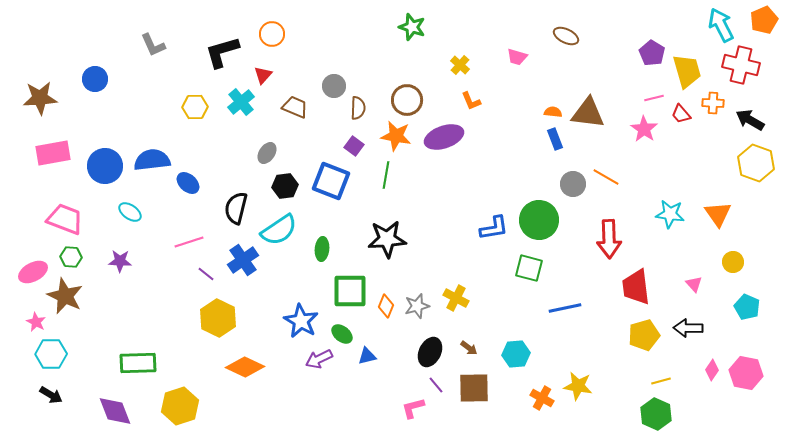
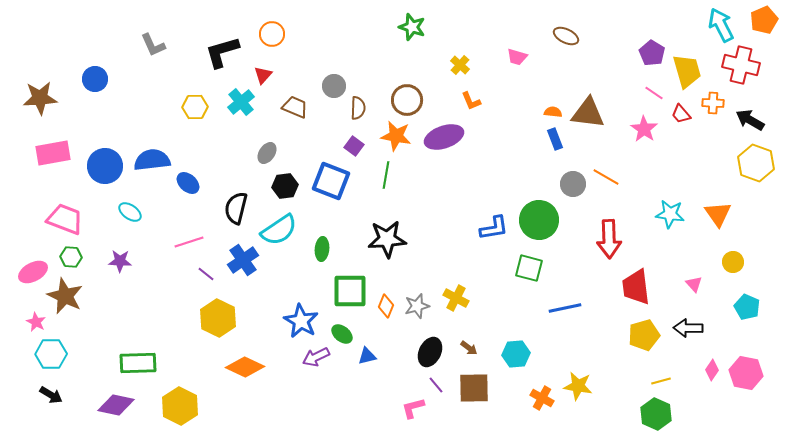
pink line at (654, 98): moved 5 px up; rotated 48 degrees clockwise
purple arrow at (319, 359): moved 3 px left, 2 px up
yellow hexagon at (180, 406): rotated 15 degrees counterclockwise
purple diamond at (115, 411): moved 1 px right, 6 px up; rotated 57 degrees counterclockwise
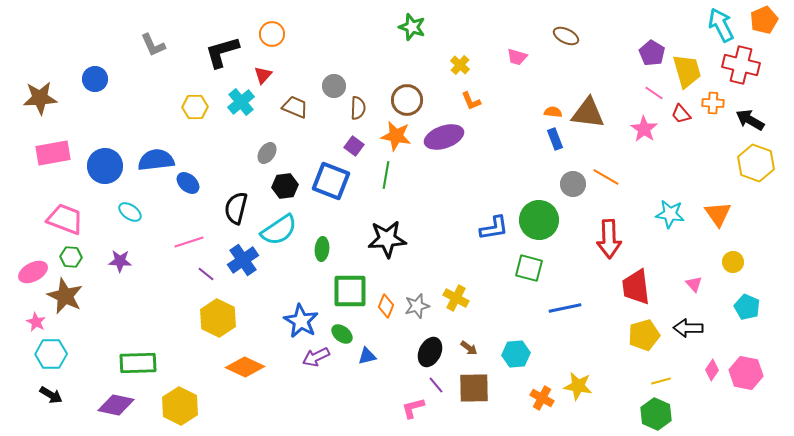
blue semicircle at (152, 160): moved 4 px right
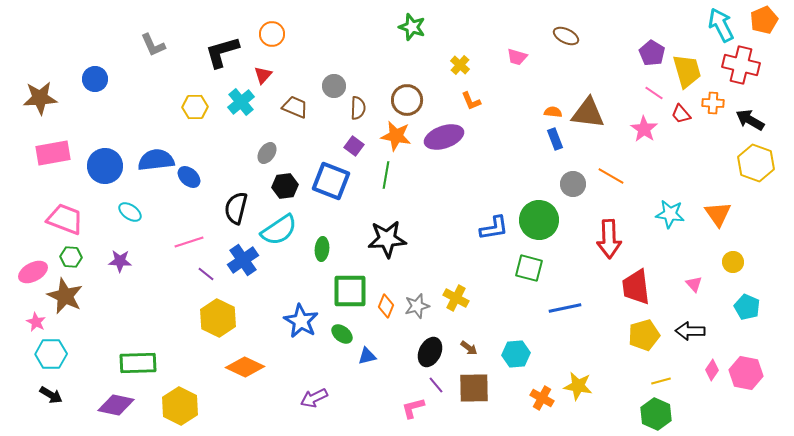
orange line at (606, 177): moved 5 px right, 1 px up
blue ellipse at (188, 183): moved 1 px right, 6 px up
black arrow at (688, 328): moved 2 px right, 3 px down
purple arrow at (316, 357): moved 2 px left, 41 px down
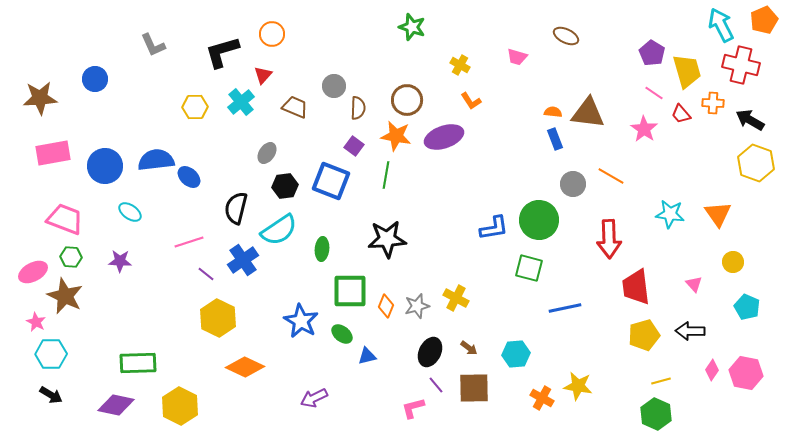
yellow cross at (460, 65): rotated 12 degrees counterclockwise
orange L-shape at (471, 101): rotated 10 degrees counterclockwise
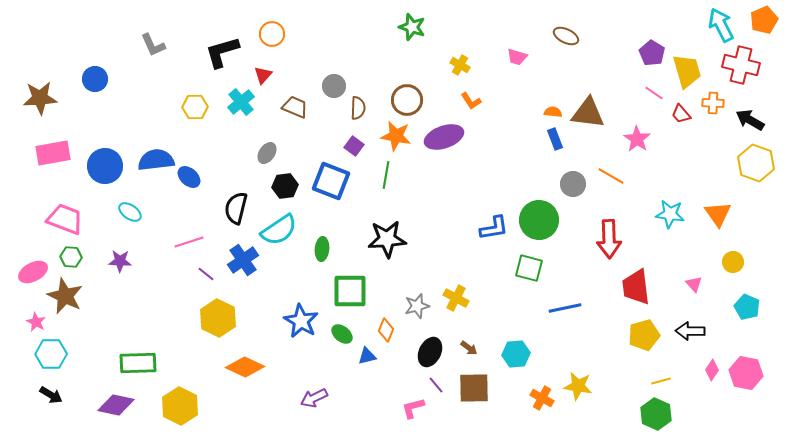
pink star at (644, 129): moved 7 px left, 10 px down
orange diamond at (386, 306): moved 24 px down
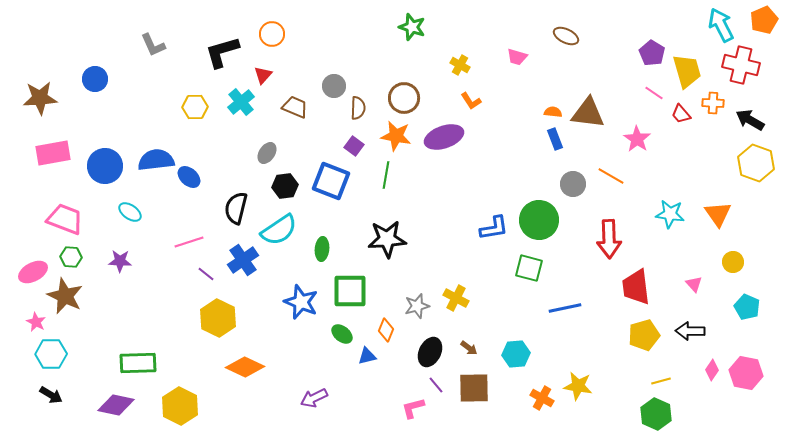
brown circle at (407, 100): moved 3 px left, 2 px up
blue star at (301, 321): moved 19 px up; rotated 8 degrees counterclockwise
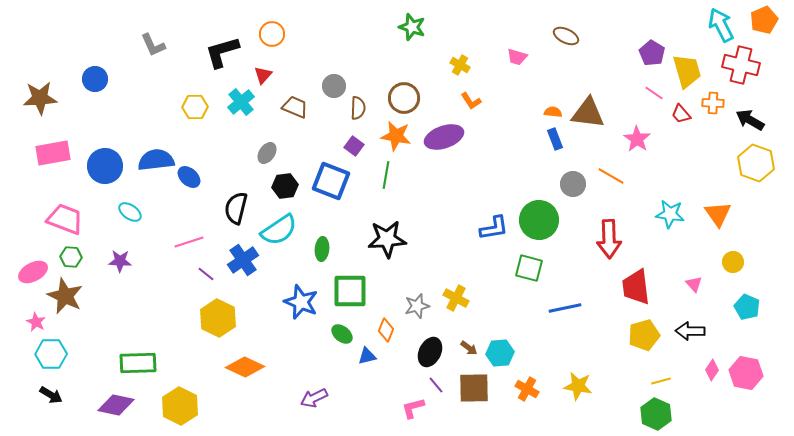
cyan hexagon at (516, 354): moved 16 px left, 1 px up
orange cross at (542, 398): moved 15 px left, 9 px up
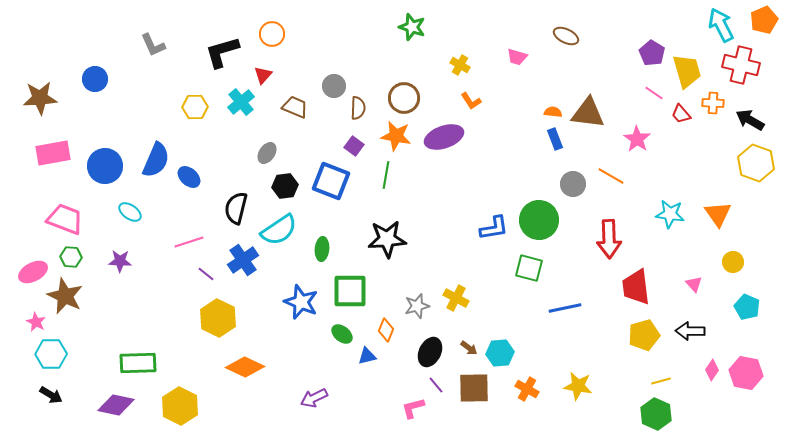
blue semicircle at (156, 160): rotated 120 degrees clockwise
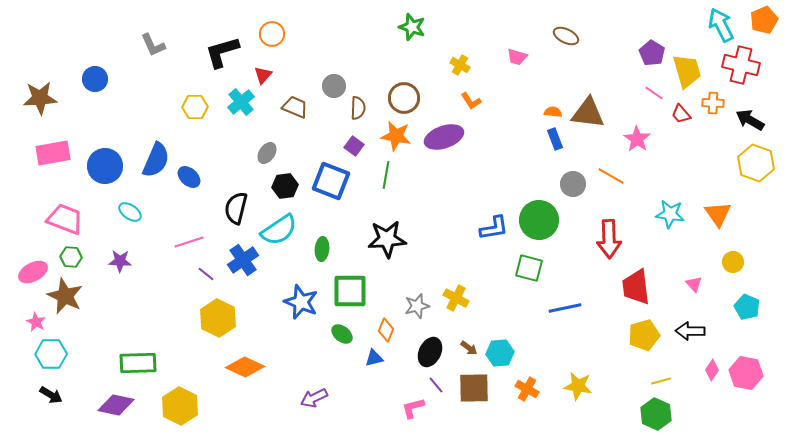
blue triangle at (367, 356): moved 7 px right, 2 px down
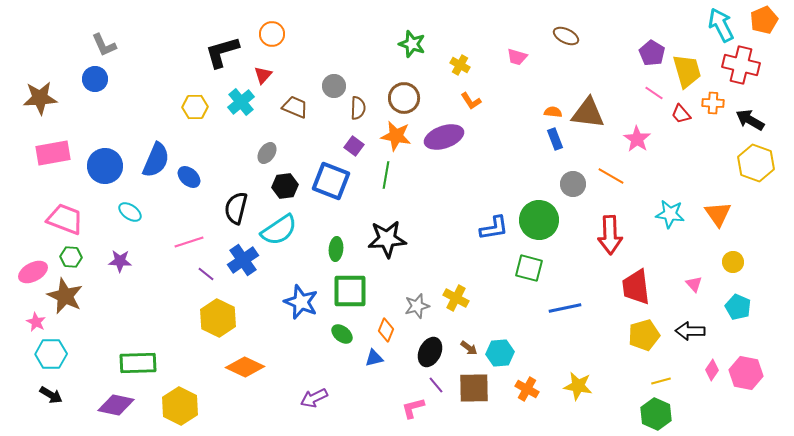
green star at (412, 27): moved 17 px down
gray L-shape at (153, 45): moved 49 px left
red arrow at (609, 239): moved 1 px right, 4 px up
green ellipse at (322, 249): moved 14 px right
cyan pentagon at (747, 307): moved 9 px left
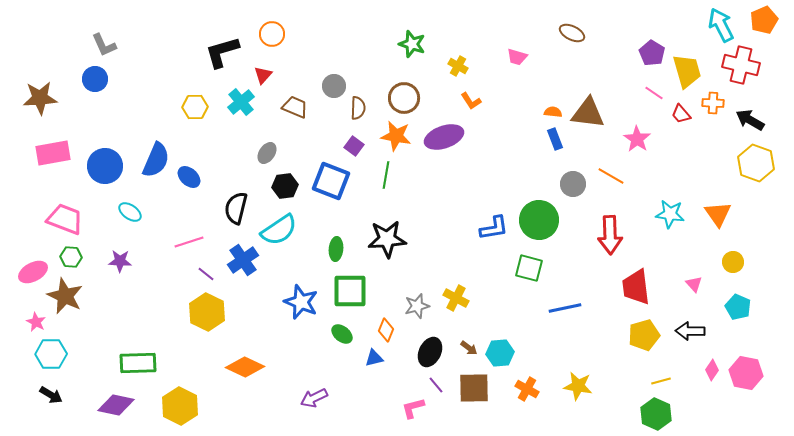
brown ellipse at (566, 36): moved 6 px right, 3 px up
yellow cross at (460, 65): moved 2 px left, 1 px down
yellow hexagon at (218, 318): moved 11 px left, 6 px up
